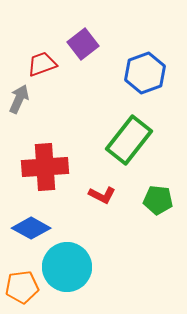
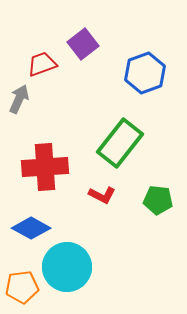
green rectangle: moved 9 px left, 3 px down
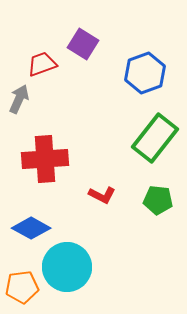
purple square: rotated 20 degrees counterclockwise
green rectangle: moved 35 px right, 5 px up
red cross: moved 8 px up
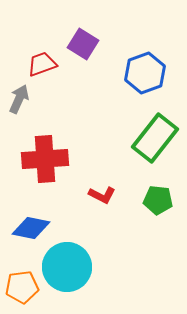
blue diamond: rotated 18 degrees counterclockwise
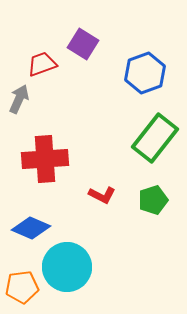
green pentagon: moved 5 px left; rotated 24 degrees counterclockwise
blue diamond: rotated 12 degrees clockwise
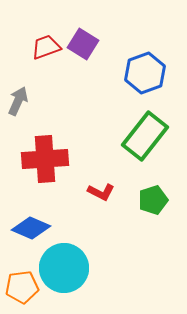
red trapezoid: moved 4 px right, 17 px up
gray arrow: moved 1 px left, 2 px down
green rectangle: moved 10 px left, 2 px up
red L-shape: moved 1 px left, 3 px up
cyan circle: moved 3 px left, 1 px down
